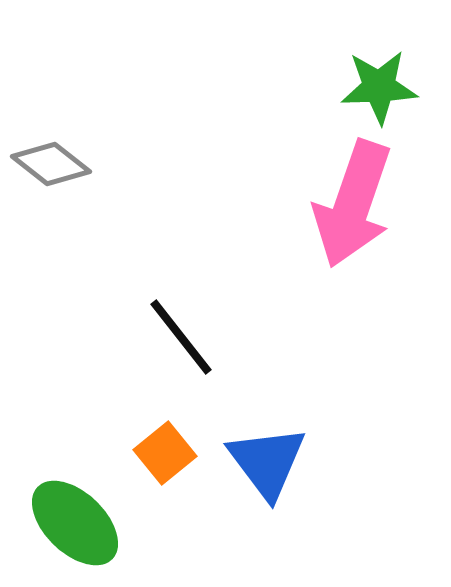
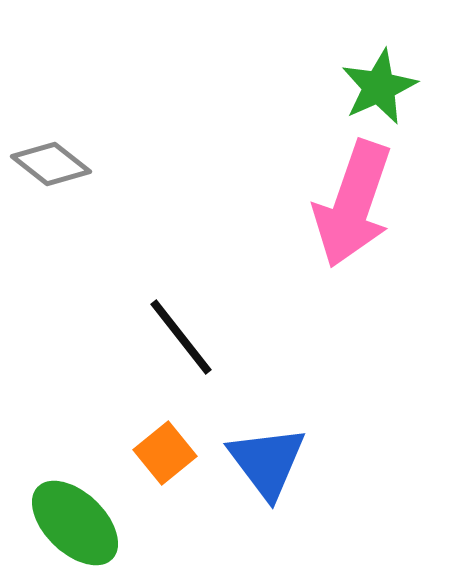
green star: rotated 22 degrees counterclockwise
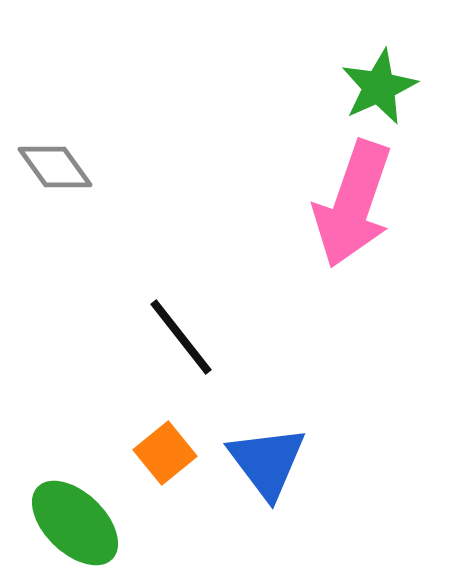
gray diamond: moved 4 px right, 3 px down; rotated 16 degrees clockwise
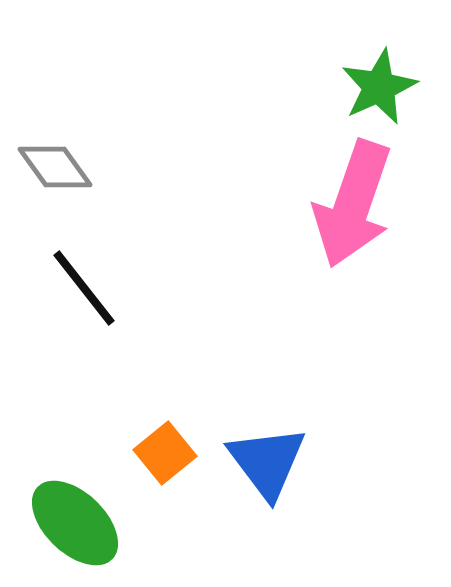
black line: moved 97 px left, 49 px up
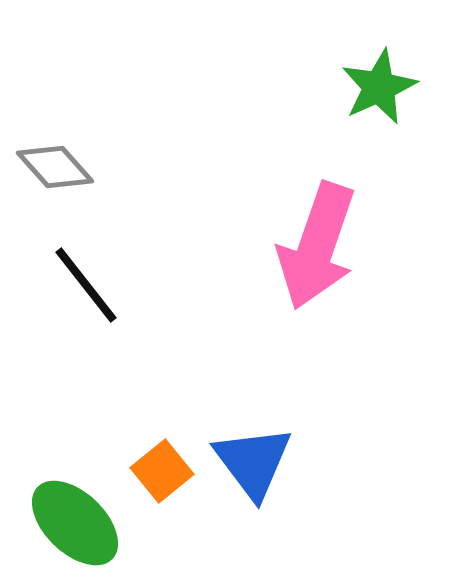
gray diamond: rotated 6 degrees counterclockwise
pink arrow: moved 36 px left, 42 px down
black line: moved 2 px right, 3 px up
orange square: moved 3 px left, 18 px down
blue triangle: moved 14 px left
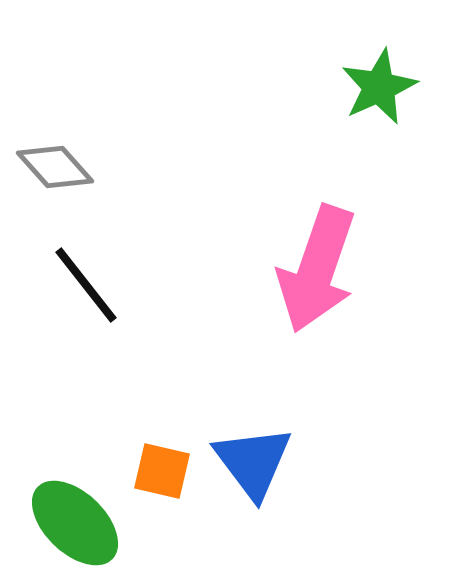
pink arrow: moved 23 px down
orange square: rotated 38 degrees counterclockwise
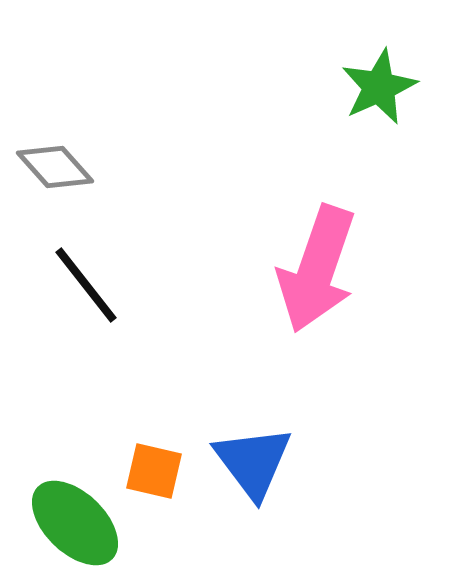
orange square: moved 8 px left
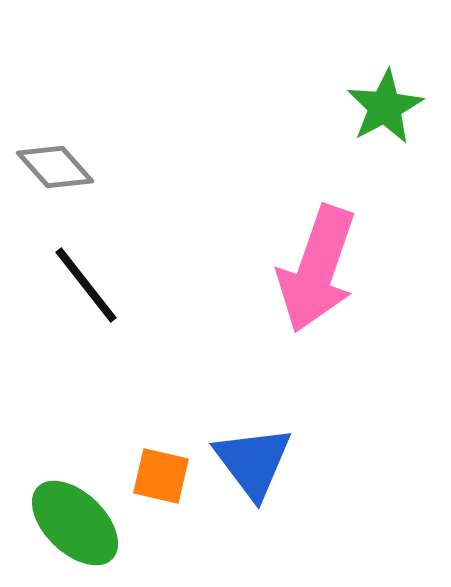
green star: moved 6 px right, 20 px down; rotated 4 degrees counterclockwise
orange square: moved 7 px right, 5 px down
